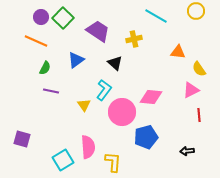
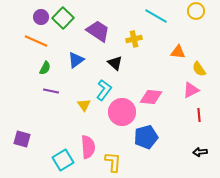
black arrow: moved 13 px right, 1 px down
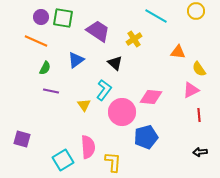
green square: rotated 35 degrees counterclockwise
yellow cross: rotated 21 degrees counterclockwise
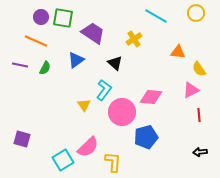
yellow circle: moved 2 px down
purple trapezoid: moved 5 px left, 2 px down
purple line: moved 31 px left, 26 px up
pink semicircle: rotated 50 degrees clockwise
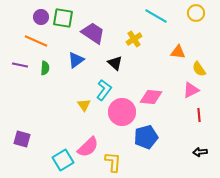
green semicircle: rotated 24 degrees counterclockwise
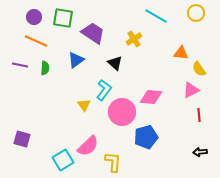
purple circle: moved 7 px left
orange triangle: moved 3 px right, 1 px down
pink semicircle: moved 1 px up
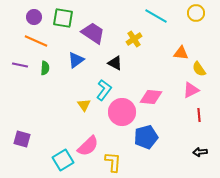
black triangle: rotated 14 degrees counterclockwise
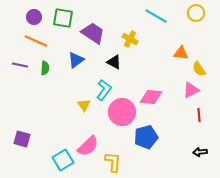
yellow cross: moved 4 px left; rotated 28 degrees counterclockwise
black triangle: moved 1 px left, 1 px up
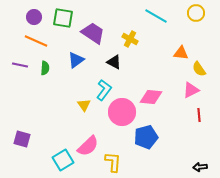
black arrow: moved 15 px down
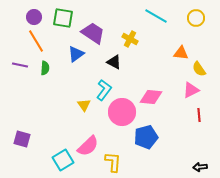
yellow circle: moved 5 px down
orange line: rotated 35 degrees clockwise
blue triangle: moved 6 px up
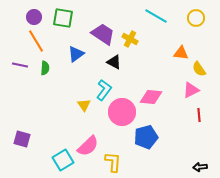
purple trapezoid: moved 10 px right, 1 px down
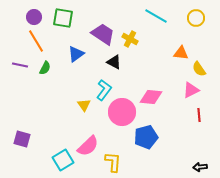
green semicircle: rotated 24 degrees clockwise
